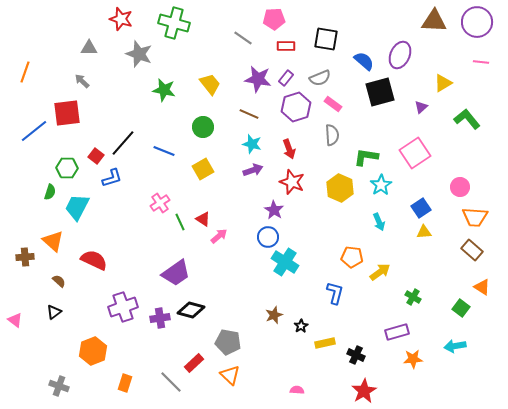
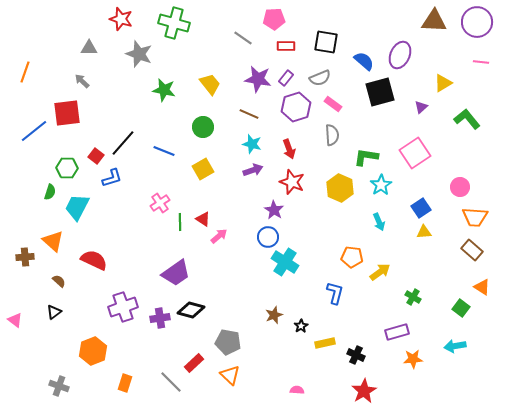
black square at (326, 39): moved 3 px down
green line at (180, 222): rotated 24 degrees clockwise
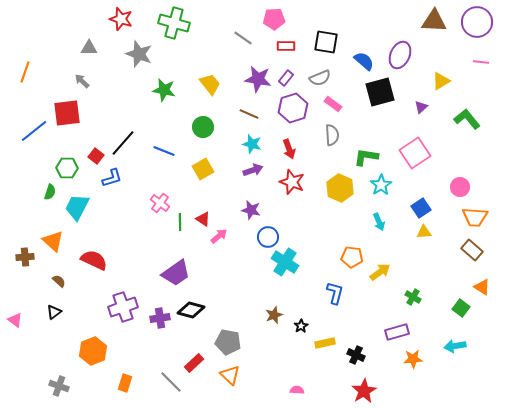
yellow triangle at (443, 83): moved 2 px left, 2 px up
purple hexagon at (296, 107): moved 3 px left, 1 px down
pink cross at (160, 203): rotated 18 degrees counterclockwise
purple star at (274, 210): moved 23 px left; rotated 18 degrees counterclockwise
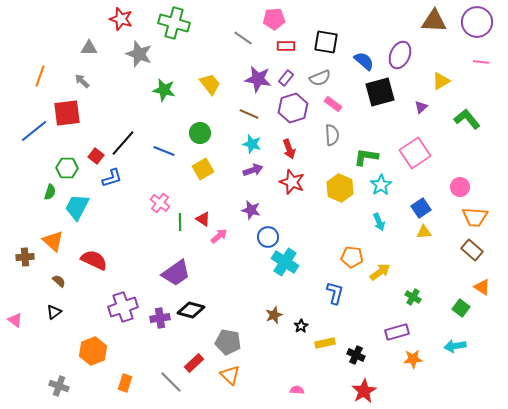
orange line at (25, 72): moved 15 px right, 4 px down
green circle at (203, 127): moved 3 px left, 6 px down
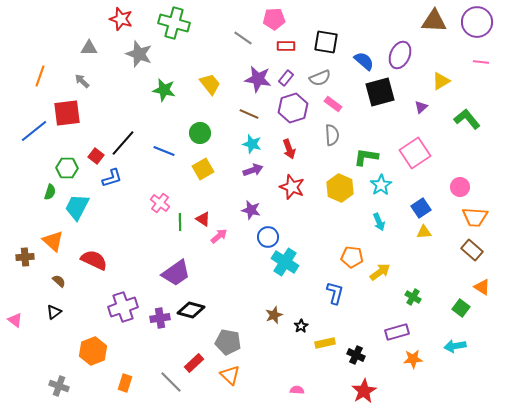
red star at (292, 182): moved 5 px down
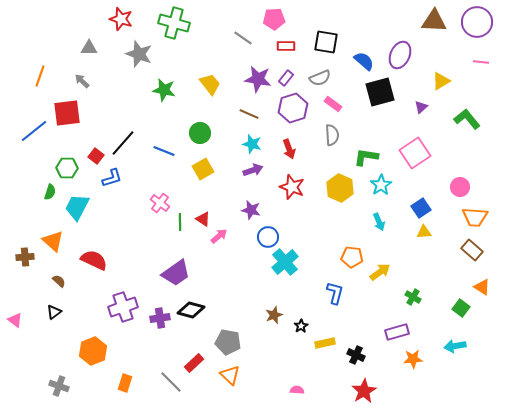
cyan cross at (285, 262): rotated 16 degrees clockwise
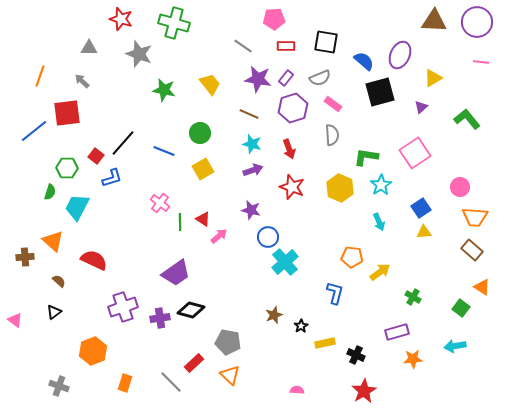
gray line at (243, 38): moved 8 px down
yellow triangle at (441, 81): moved 8 px left, 3 px up
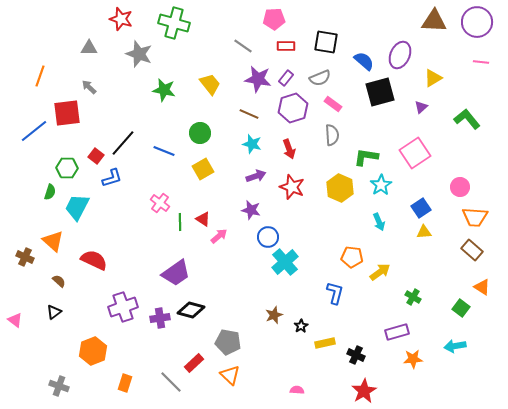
gray arrow at (82, 81): moved 7 px right, 6 px down
purple arrow at (253, 170): moved 3 px right, 6 px down
brown cross at (25, 257): rotated 30 degrees clockwise
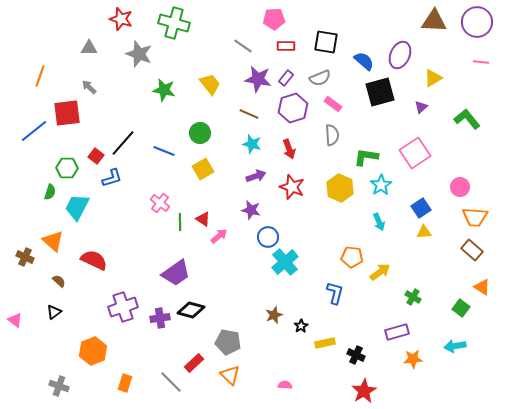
pink semicircle at (297, 390): moved 12 px left, 5 px up
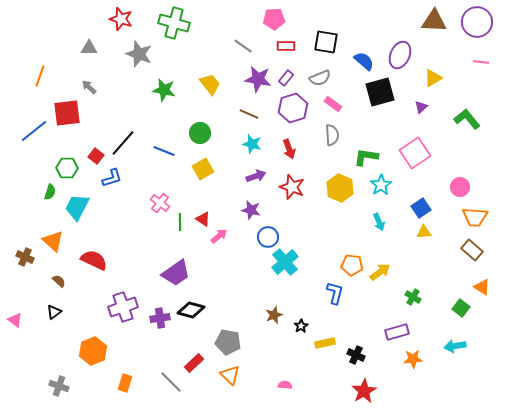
orange pentagon at (352, 257): moved 8 px down
